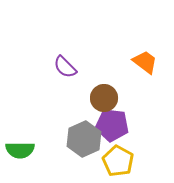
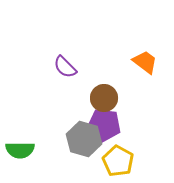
purple pentagon: moved 8 px left
gray hexagon: rotated 20 degrees counterclockwise
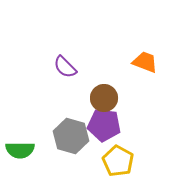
orange trapezoid: rotated 16 degrees counterclockwise
gray hexagon: moved 13 px left, 3 px up
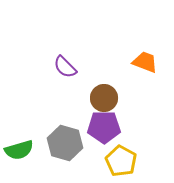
purple pentagon: moved 2 px down; rotated 8 degrees counterclockwise
gray hexagon: moved 6 px left, 7 px down
green semicircle: moved 1 px left; rotated 16 degrees counterclockwise
yellow pentagon: moved 3 px right
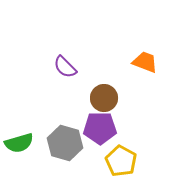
purple pentagon: moved 4 px left, 1 px down
green semicircle: moved 7 px up
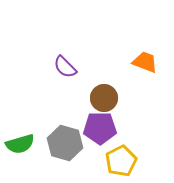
green semicircle: moved 1 px right, 1 px down
yellow pentagon: rotated 16 degrees clockwise
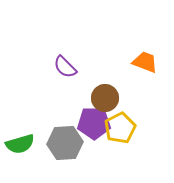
brown circle: moved 1 px right
purple pentagon: moved 6 px left, 5 px up
gray hexagon: rotated 20 degrees counterclockwise
yellow pentagon: moved 1 px left, 33 px up
